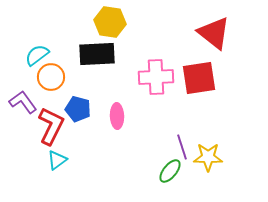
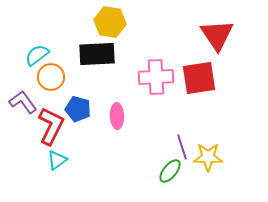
red triangle: moved 3 px right, 2 px down; rotated 18 degrees clockwise
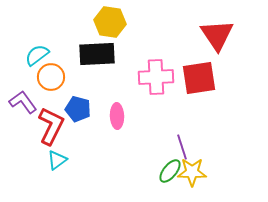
yellow star: moved 16 px left, 15 px down
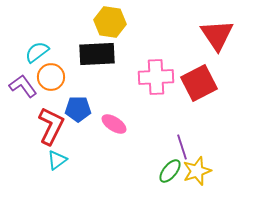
cyan semicircle: moved 3 px up
red square: moved 5 px down; rotated 18 degrees counterclockwise
purple L-shape: moved 16 px up
blue pentagon: rotated 15 degrees counterclockwise
pink ellipse: moved 3 px left, 8 px down; rotated 55 degrees counterclockwise
yellow star: moved 5 px right, 1 px up; rotated 20 degrees counterclockwise
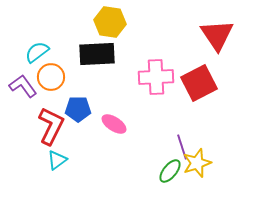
yellow star: moved 8 px up
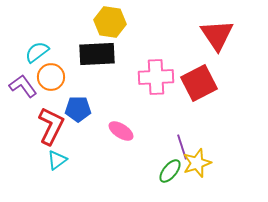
pink ellipse: moved 7 px right, 7 px down
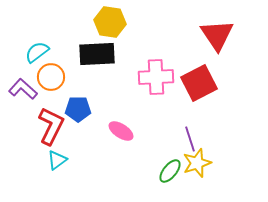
purple L-shape: moved 3 px down; rotated 12 degrees counterclockwise
purple line: moved 8 px right, 8 px up
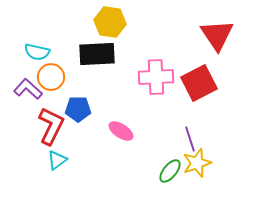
cyan semicircle: rotated 130 degrees counterclockwise
purple L-shape: moved 5 px right
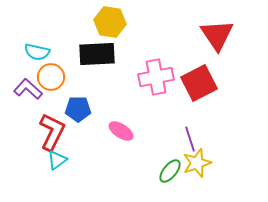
pink cross: rotated 8 degrees counterclockwise
red L-shape: moved 1 px right, 6 px down
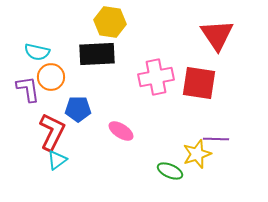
red square: rotated 36 degrees clockwise
purple L-shape: rotated 40 degrees clockwise
purple line: moved 26 px right; rotated 70 degrees counterclockwise
yellow star: moved 9 px up
green ellipse: rotated 75 degrees clockwise
